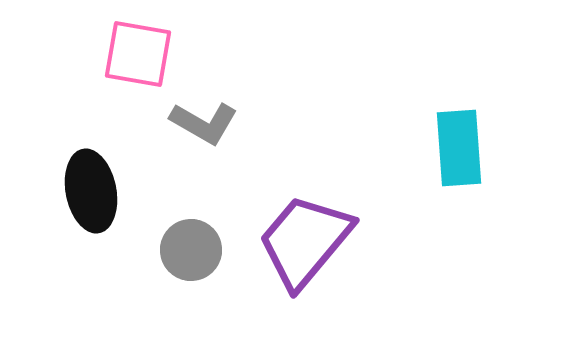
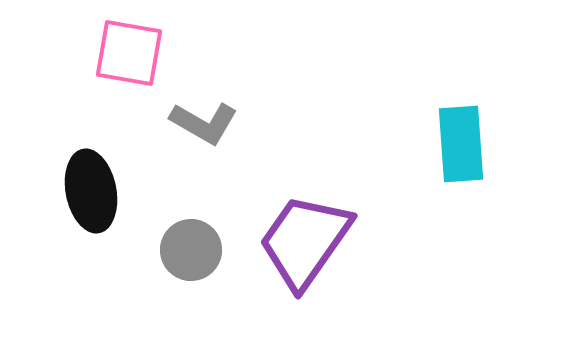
pink square: moved 9 px left, 1 px up
cyan rectangle: moved 2 px right, 4 px up
purple trapezoid: rotated 5 degrees counterclockwise
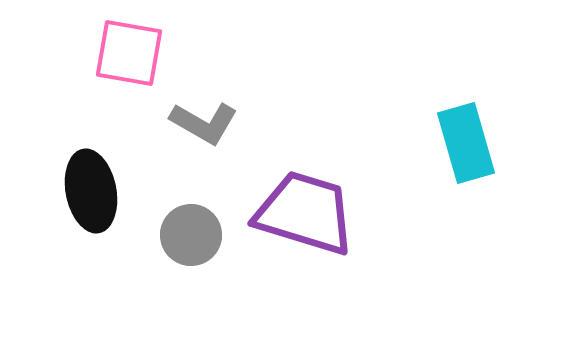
cyan rectangle: moved 5 px right, 1 px up; rotated 12 degrees counterclockwise
purple trapezoid: moved 28 px up; rotated 72 degrees clockwise
gray circle: moved 15 px up
